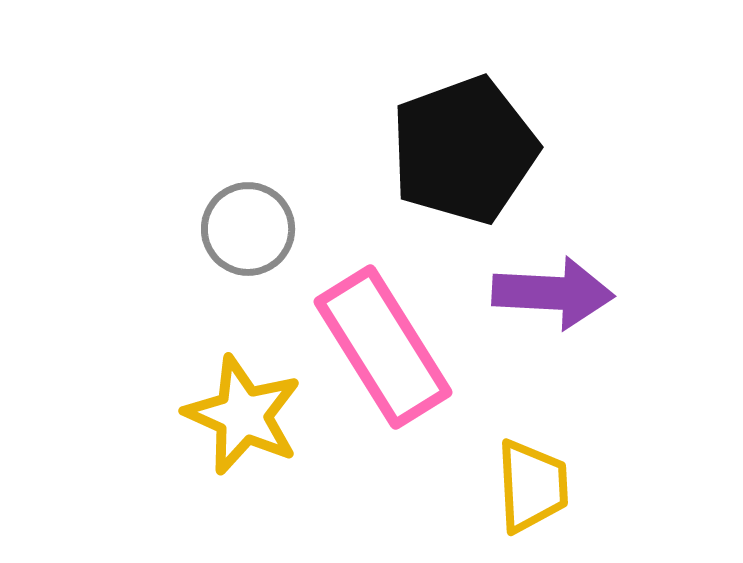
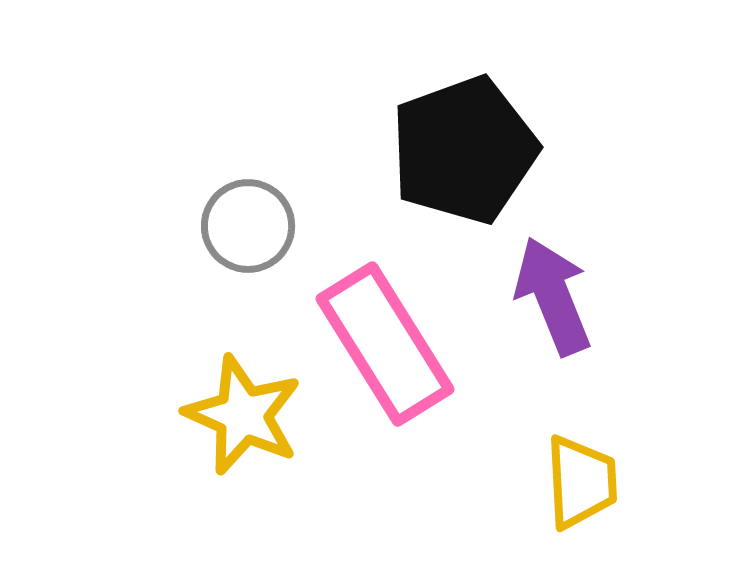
gray circle: moved 3 px up
purple arrow: moved 3 px down; rotated 115 degrees counterclockwise
pink rectangle: moved 2 px right, 3 px up
yellow trapezoid: moved 49 px right, 4 px up
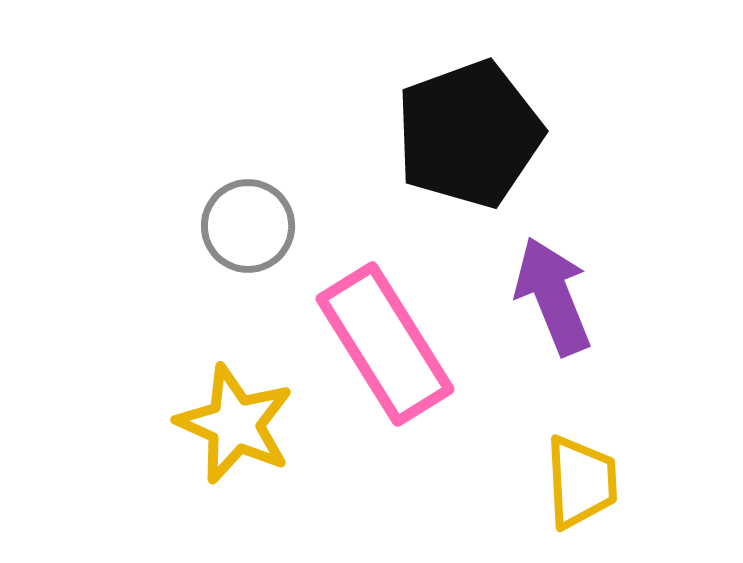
black pentagon: moved 5 px right, 16 px up
yellow star: moved 8 px left, 9 px down
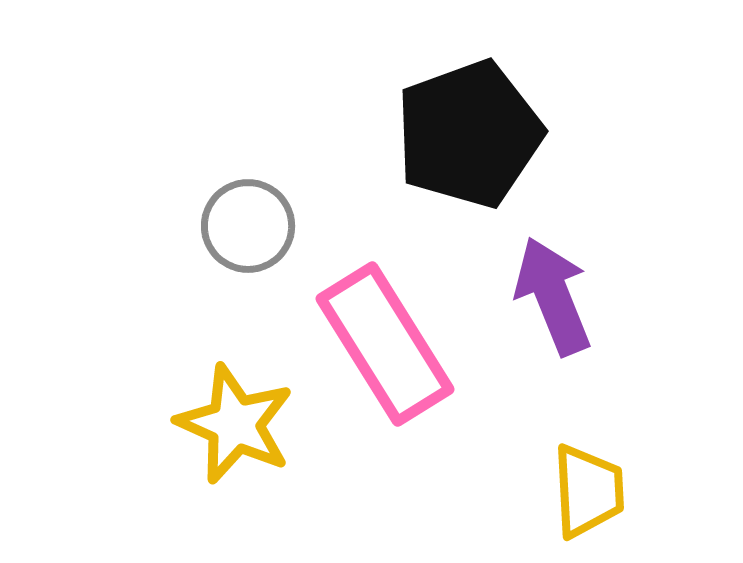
yellow trapezoid: moved 7 px right, 9 px down
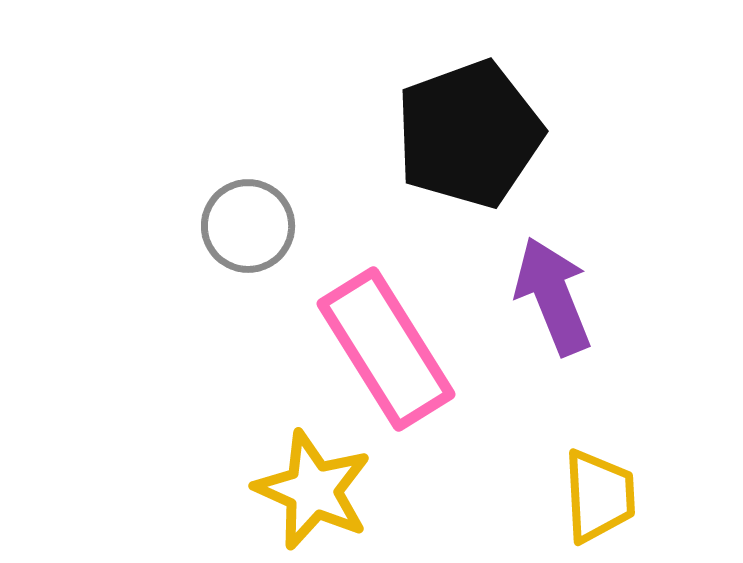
pink rectangle: moved 1 px right, 5 px down
yellow star: moved 78 px right, 66 px down
yellow trapezoid: moved 11 px right, 5 px down
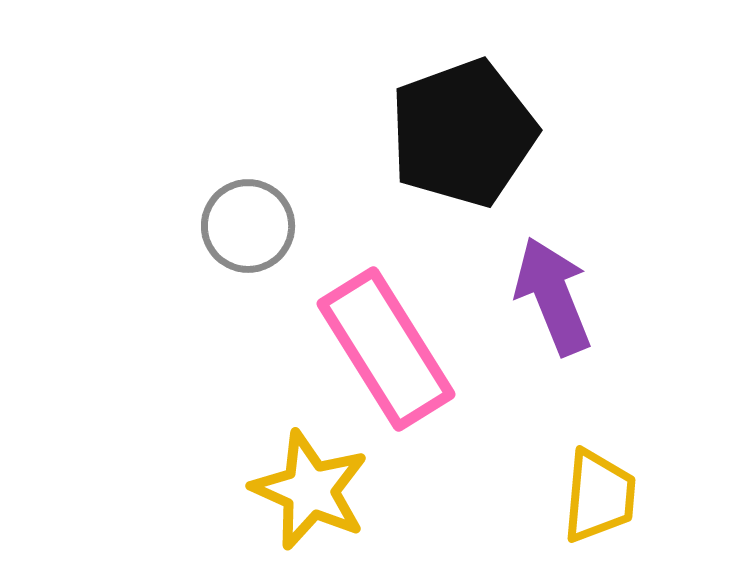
black pentagon: moved 6 px left, 1 px up
yellow star: moved 3 px left
yellow trapezoid: rotated 8 degrees clockwise
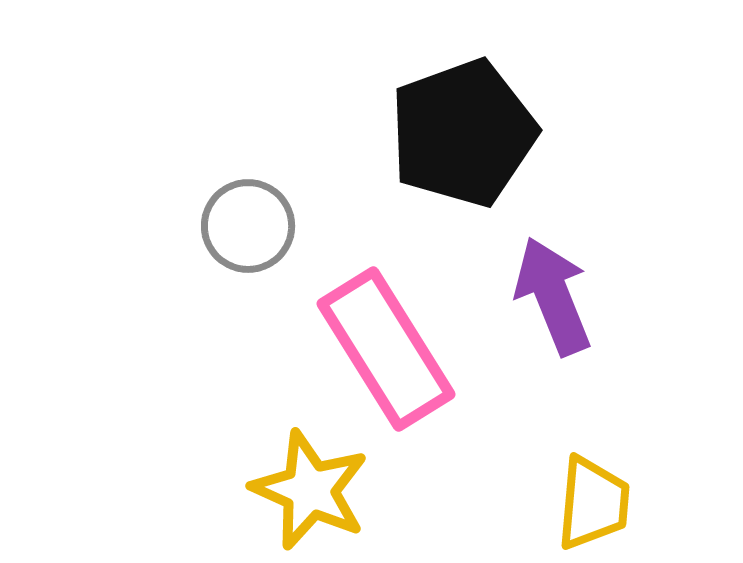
yellow trapezoid: moved 6 px left, 7 px down
